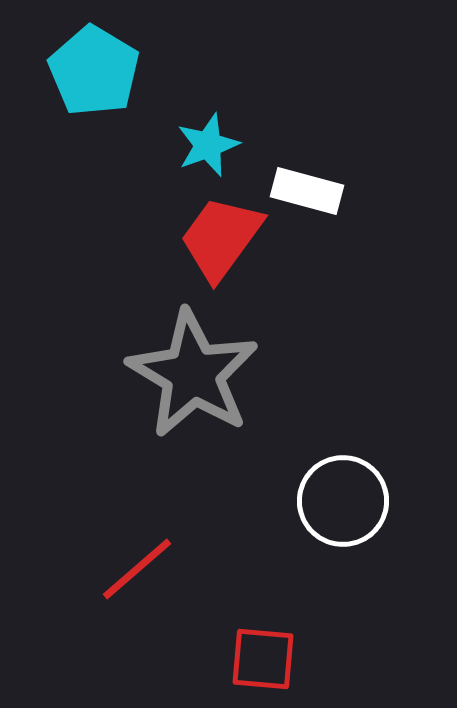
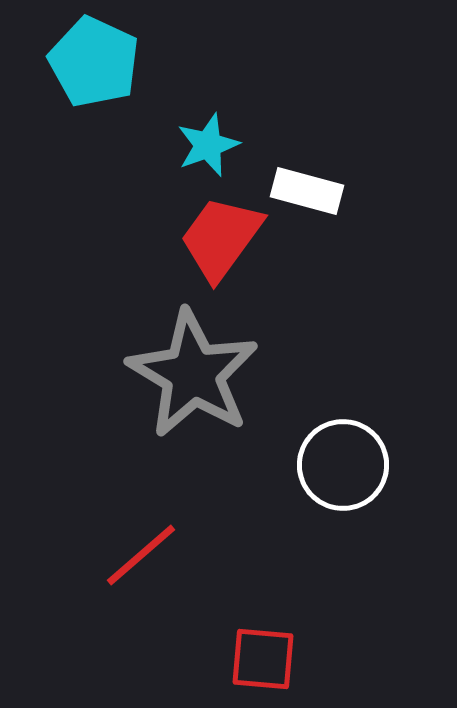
cyan pentagon: moved 9 px up; rotated 6 degrees counterclockwise
white circle: moved 36 px up
red line: moved 4 px right, 14 px up
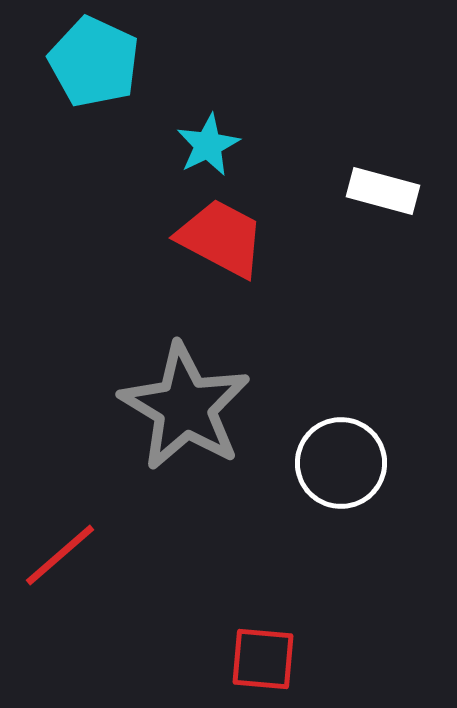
cyan star: rotated 6 degrees counterclockwise
white rectangle: moved 76 px right
red trapezoid: rotated 82 degrees clockwise
gray star: moved 8 px left, 33 px down
white circle: moved 2 px left, 2 px up
red line: moved 81 px left
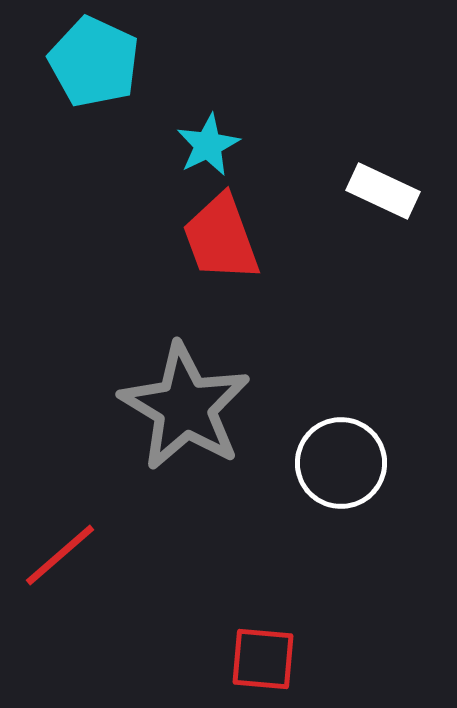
white rectangle: rotated 10 degrees clockwise
red trapezoid: rotated 138 degrees counterclockwise
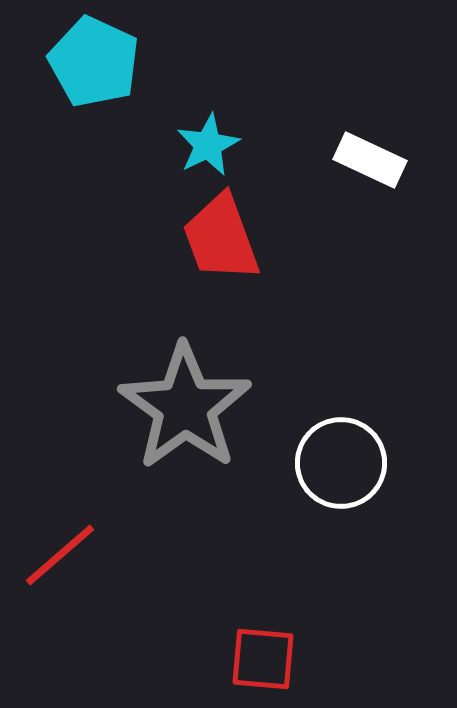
white rectangle: moved 13 px left, 31 px up
gray star: rotated 5 degrees clockwise
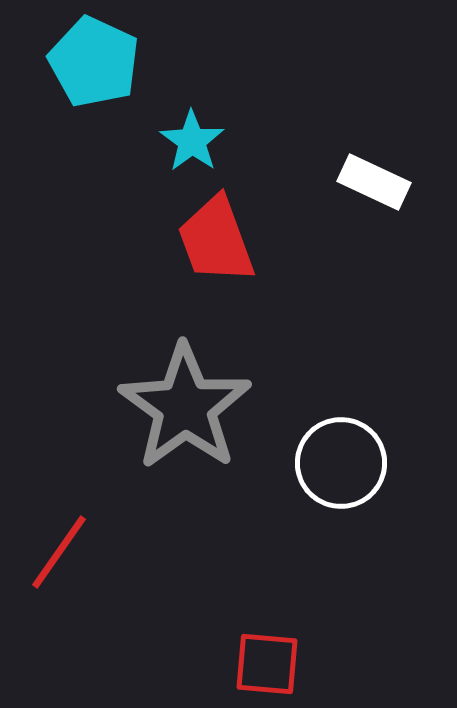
cyan star: moved 16 px left, 4 px up; rotated 10 degrees counterclockwise
white rectangle: moved 4 px right, 22 px down
red trapezoid: moved 5 px left, 2 px down
red line: moved 1 px left, 3 px up; rotated 14 degrees counterclockwise
red square: moved 4 px right, 5 px down
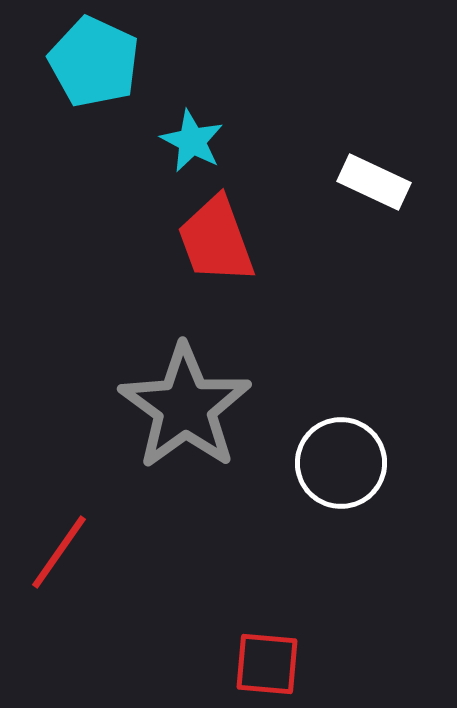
cyan star: rotated 8 degrees counterclockwise
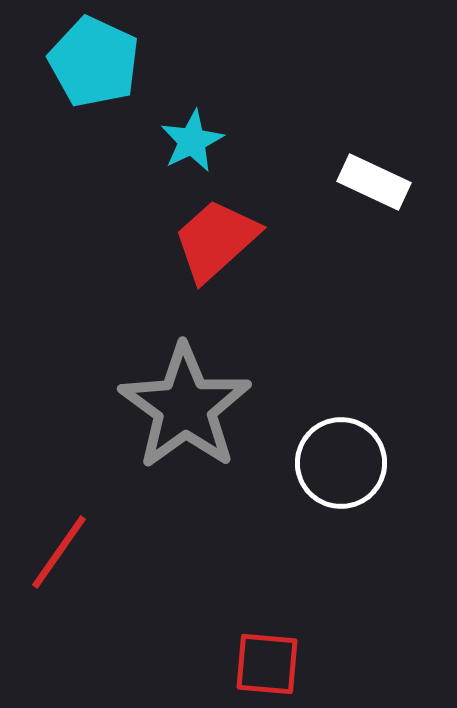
cyan star: rotated 18 degrees clockwise
red trapezoid: rotated 68 degrees clockwise
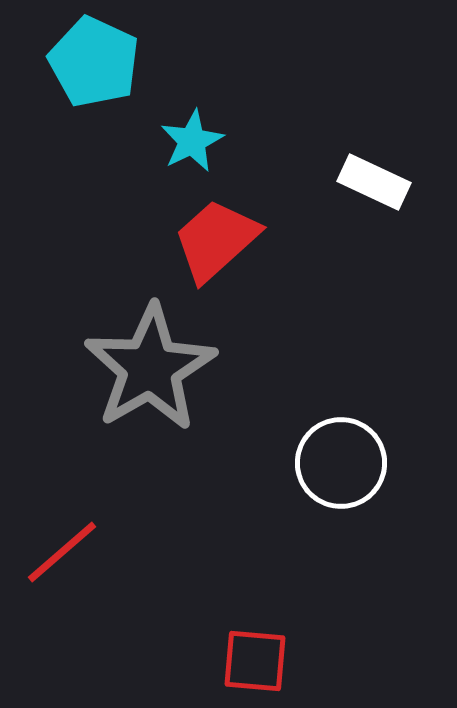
gray star: moved 35 px left, 39 px up; rotated 6 degrees clockwise
red line: moved 3 px right; rotated 14 degrees clockwise
red square: moved 12 px left, 3 px up
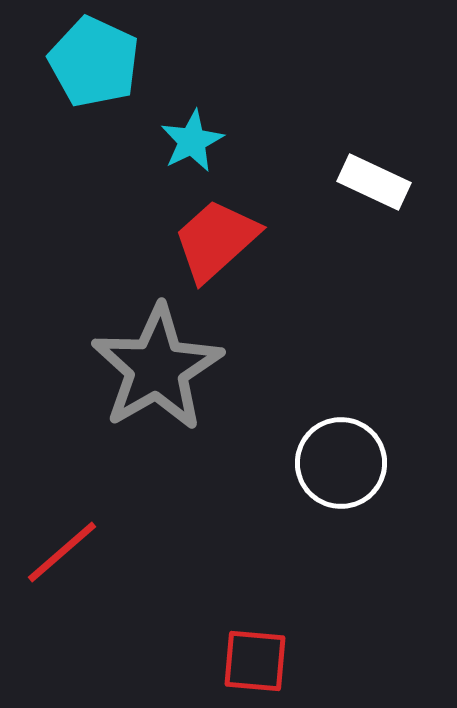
gray star: moved 7 px right
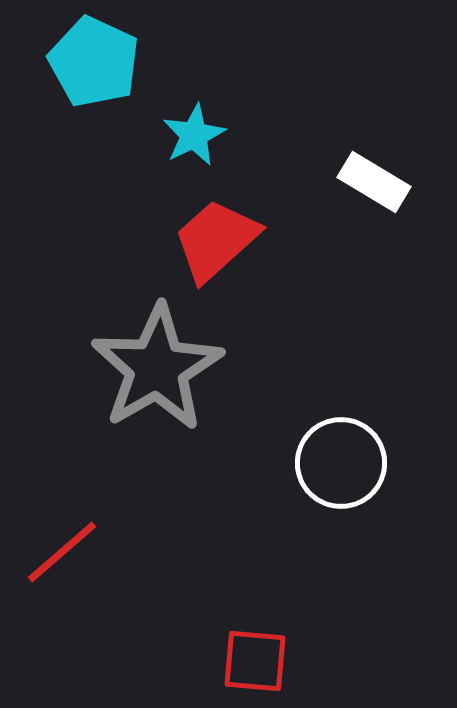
cyan star: moved 2 px right, 6 px up
white rectangle: rotated 6 degrees clockwise
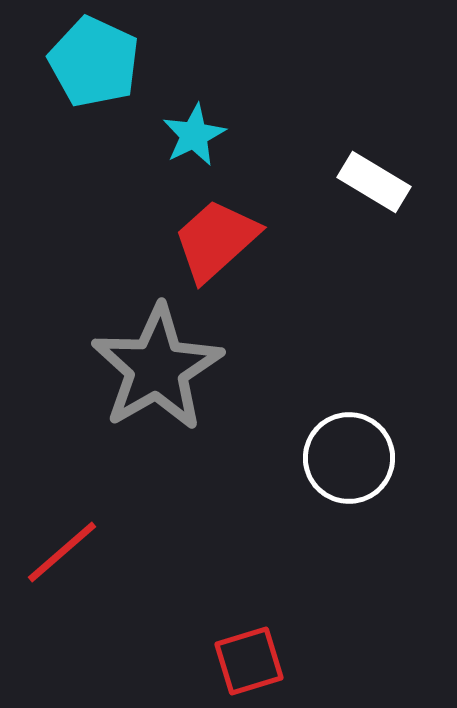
white circle: moved 8 px right, 5 px up
red square: moved 6 px left; rotated 22 degrees counterclockwise
